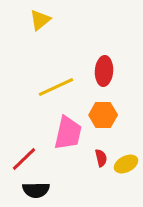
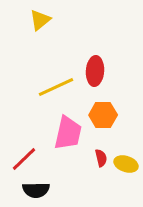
red ellipse: moved 9 px left
yellow ellipse: rotated 45 degrees clockwise
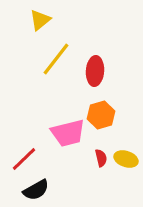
yellow line: moved 28 px up; rotated 27 degrees counterclockwise
orange hexagon: moved 2 px left; rotated 16 degrees counterclockwise
pink trapezoid: rotated 63 degrees clockwise
yellow ellipse: moved 5 px up
black semicircle: rotated 28 degrees counterclockwise
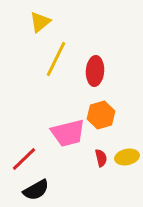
yellow triangle: moved 2 px down
yellow line: rotated 12 degrees counterclockwise
yellow ellipse: moved 1 px right, 2 px up; rotated 30 degrees counterclockwise
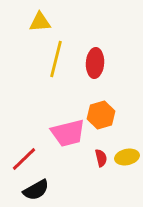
yellow triangle: rotated 35 degrees clockwise
yellow line: rotated 12 degrees counterclockwise
red ellipse: moved 8 px up
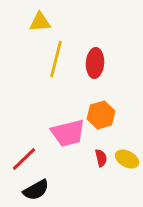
yellow ellipse: moved 2 px down; rotated 40 degrees clockwise
